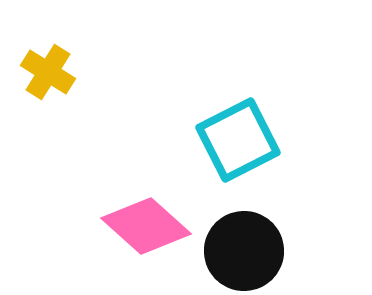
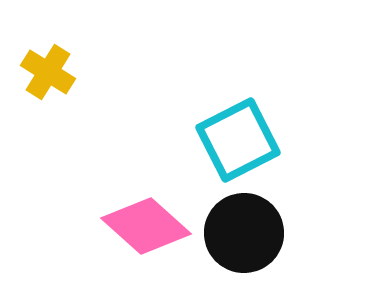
black circle: moved 18 px up
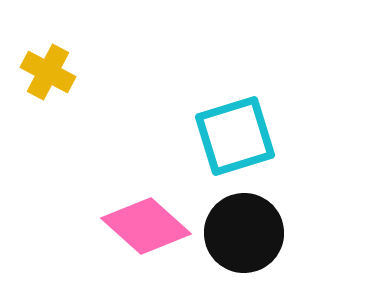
yellow cross: rotated 4 degrees counterclockwise
cyan square: moved 3 px left, 4 px up; rotated 10 degrees clockwise
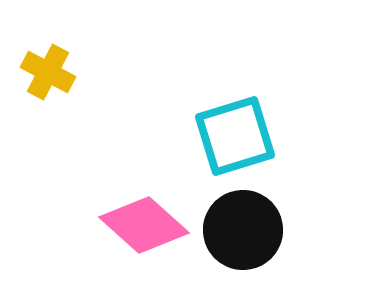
pink diamond: moved 2 px left, 1 px up
black circle: moved 1 px left, 3 px up
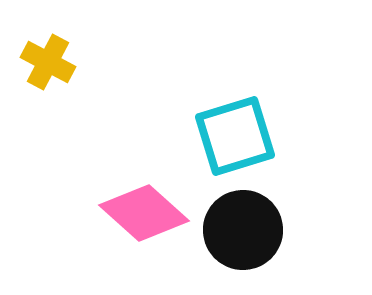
yellow cross: moved 10 px up
pink diamond: moved 12 px up
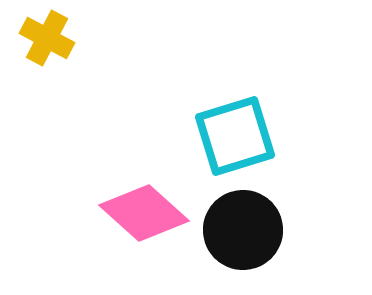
yellow cross: moved 1 px left, 24 px up
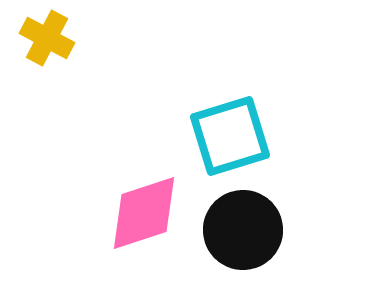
cyan square: moved 5 px left
pink diamond: rotated 60 degrees counterclockwise
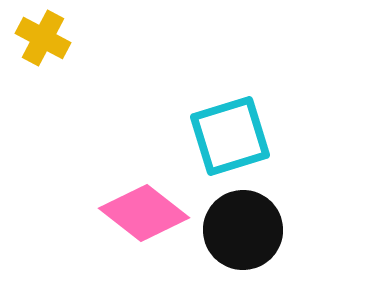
yellow cross: moved 4 px left
pink diamond: rotated 56 degrees clockwise
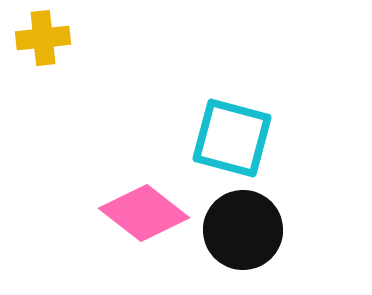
yellow cross: rotated 34 degrees counterclockwise
cyan square: moved 2 px right, 2 px down; rotated 32 degrees clockwise
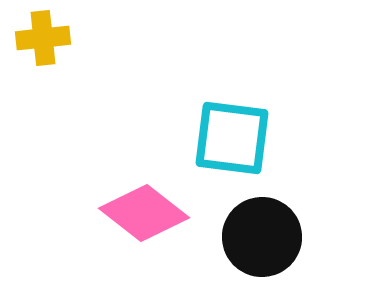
cyan square: rotated 8 degrees counterclockwise
black circle: moved 19 px right, 7 px down
